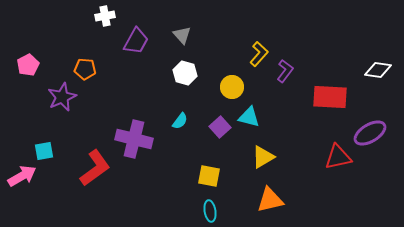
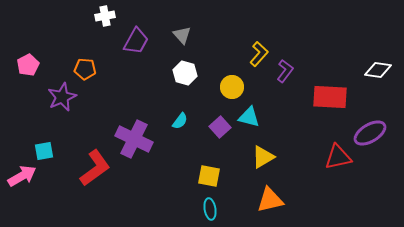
purple cross: rotated 12 degrees clockwise
cyan ellipse: moved 2 px up
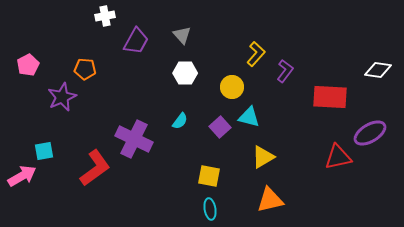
yellow L-shape: moved 3 px left
white hexagon: rotated 15 degrees counterclockwise
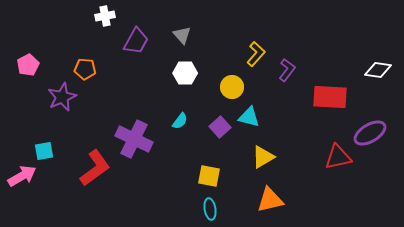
purple L-shape: moved 2 px right, 1 px up
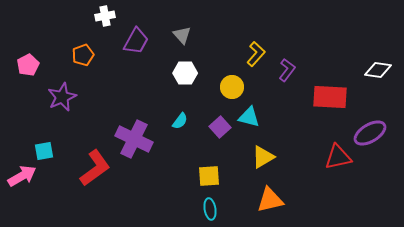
orange pentagon: moved 2 px left, 14 px up; rotated 25 degrees counterclockwise
yellow square: rotated 15 degrees counterclockwise
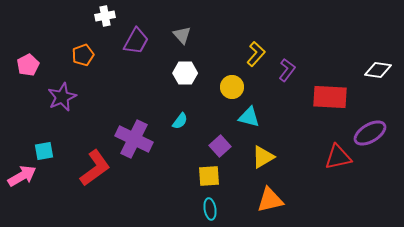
purple square: moved 19 px down
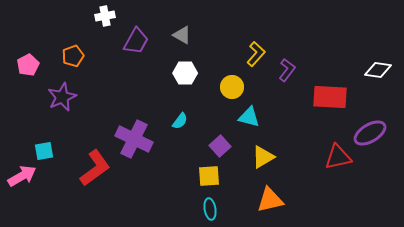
gray triangle: rotated 18 degrees counterclockwise
orange pentagon: moved 10 px left, 1 px down
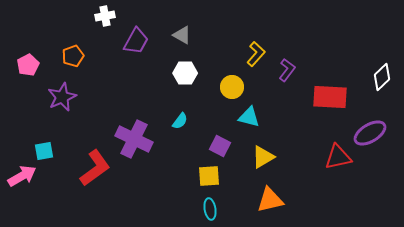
white diamond: moved 4 px right, 7 px down; rotated 52 degrees counterclockwise
purple square: rotated 20 degrees counterclockwise
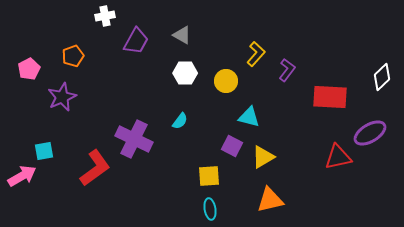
pink pentagon: moved 1 px right, 4 px down
yellow circle: moved 6 px left, 6 px up
purple square: moved 12 px right
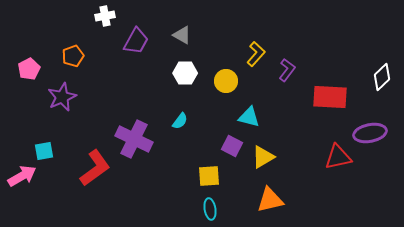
purple ellipse: rotated 20 degrees clockwise
